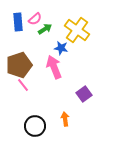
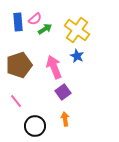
blue star: moved 16 px right, 8 px down; rotated 16 degrees clockwise
pink line: moved 7 px left, 16 px down
purple square: moved 21 px left, 2 px up
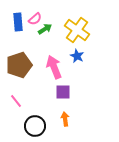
purple square: rotated 35 degrees clockwise
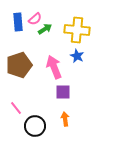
yellow cross: rotated 30 degrees counterclockwise
pink line: moved 7 px down
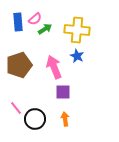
black circle: moved 7 px up
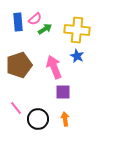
black circle: moved 3 px right
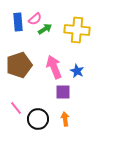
blue star: moved 15 px down
